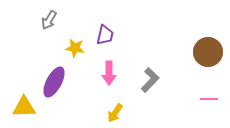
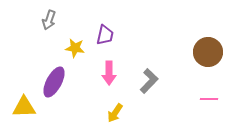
gray arrow: rotated 12 degrees counterclockwise
gray L-shape: moved 1 px left, 1 px down
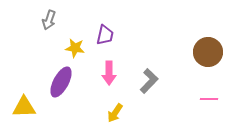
purple ellipse: moved 7 px right
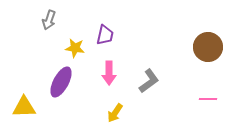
brown circle: moved 5 px up
gray L-shape: rotated 10 degrees clockwise
pink line: moved 1 px left
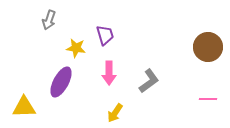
purple trapezoid: rotated 30 degrees counterclockwise
yellow star: moved 1 px right
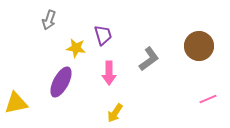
purple trapezoid: moved 2 px left
brown circle: moved 9 px left, 1 px up
gray L-shape: moved 22 px up
pink line: rotated 24 degrees counterclockwise
yellow triangle: moved 8 px left, 4 px up; rotated 10 degrees counterclockwise
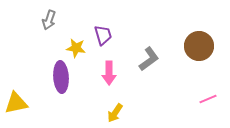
purple ellipse: moved 5 px up; rotated 32 degrees counterclockwise
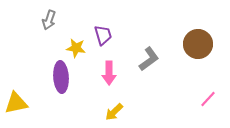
brown circle: moved 1 px left, 2 px up
pink line: rotated 24 degrees counterclockwise
yellow arrow: moved 1 px left, 1 px up; rotated 12 degrees clockwise
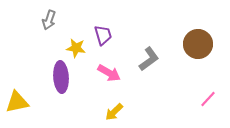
pink arrow: rotated 60 degrees counterclockwise
yellow triangle: moved 1 px right, 1 px up
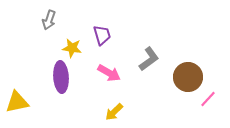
purple trapezoid: moved 1 px left
brown circle: moved 10 px left, 33 px down
yellow star: moved 4 px left
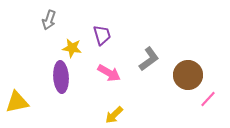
brown circle: moved 2 px up
yellow arrow: moved 3 px down
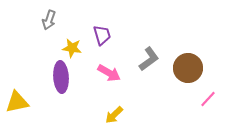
brown circle: moved 7 px up
